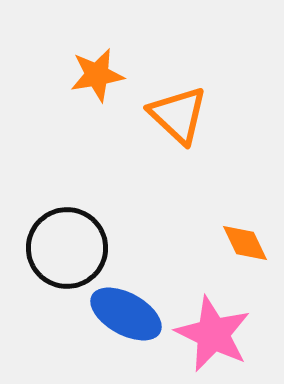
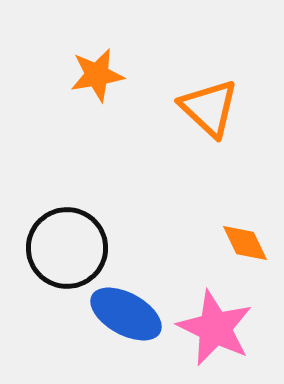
orange triangle: moved 31 px right, 7 px up
pink star: moved 2 px right, 6 px up
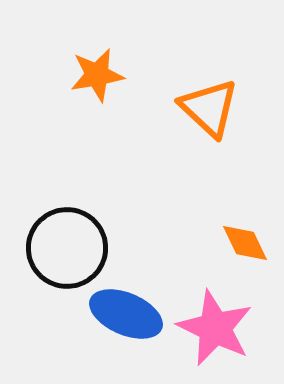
blue ellipse: rotated 6 degrees counterclockwise
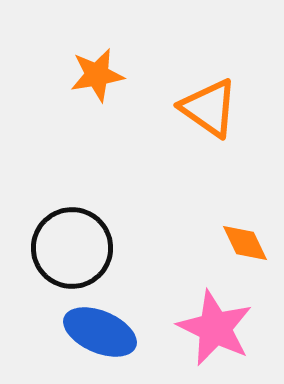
orange triangle: rotated 8 degrees counterclockwise
black circle: moved 5 px right
blue ellipse: moved 26 px left, 18 px down
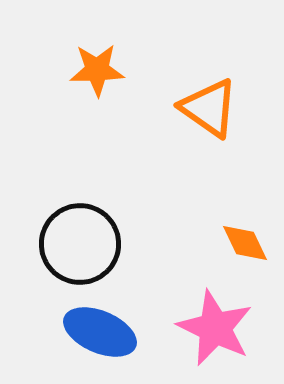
orange star: moved 5 px up; rotated 8 degrees clockwise
black circle: moved 8 px right, 4 px up
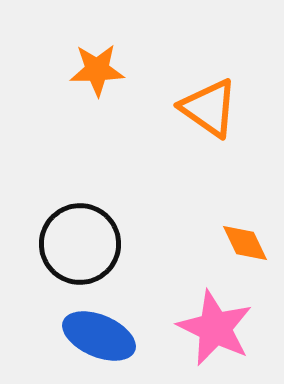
blue ellipse: moved 1 px left, 4 px down
